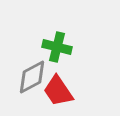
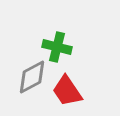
red trapezoid: moved 9 px right
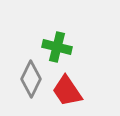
gray diamond: moved 1 px left, 2 px down; rotated 36 degrees counterclockwise
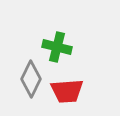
red trapezoid: rotated 60 degrees counterclockwise
